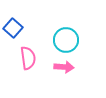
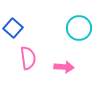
cyan circle: moved 13 px right, 12 px up
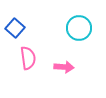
blue square: moved 2 px right
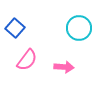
pink semicircle: moved 1 px left, 2 px down; rotated 45 degrees clockwise
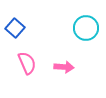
cyan circle: moved 7 px right
pink semicircle: moved 3 px down; rotated 60 degrees counterclockwise
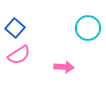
cyan circle: moved 2 px right
pink semicircle: moved 8 px left, 8 px up; rotated 80 degrees clockwise
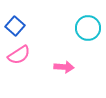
blue square: moved 2 px up
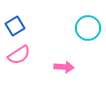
blue square: rotated 18 degrees clockwise
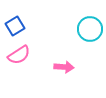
cyan circle: moved 2 px right, 1 px down
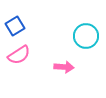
cyan circle: moved 4 px left, 7 px down
